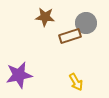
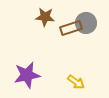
brown rectangle: moved 1 px right, 8 px up
purple star: moved 8 px right
yellow arrow: rotated 24 degrees counterclockwise
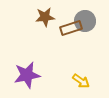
brown star: rotated 12 degrees counterclockwise
gray circle: moved 1 px left, 2 px up
yellow arrow: moved 5 px right, 1 px up
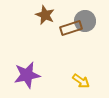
brown star: moved 2 px up; rotated 30 degrees clockwise
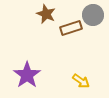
brown star: moved 1 px right, 1 px up
gray circle: moved 8 px right, 6 px up
purple star: rotated 24 degrees counterclockwise
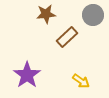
brown star: rotated 30 degrees counterclockwise
brown rectangle: moved 4 px left, 9 px down; rotated 25 degrees counterclockwise
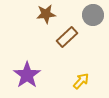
yellow arrow: rotated 84 degrees counterclockwise
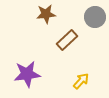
gray circle: moved 2 px right, 2 px down
brown rectangle: moved 3 px down
purple star: moved 1 px up; rotated 28 degrees clockwise
